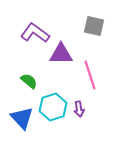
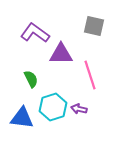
green semicircle: moved 2 px right, 2 px up; rotated 24 degrees clockwise
purple arrow: rotated 112 degrees clockwise
blue triangle: rotated 40 degrees counterclockwise
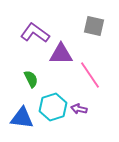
pink line: rotated 16 degrees counterclockwise
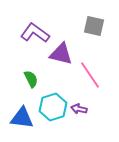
purple triangle: rotated 15 degrees clockwise
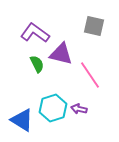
green semicircle: moved 6 px right, 15 px up
cyan hexagon: moved 1 px down
blue triangle: moved 2 px down; rotated 25 degrees clockwise
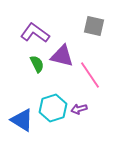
purple triangle: moved 1 px right, 2 px down
purple arrow: rotated 28 degrees counterclockwise
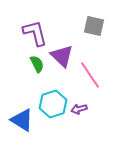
purple L-shape: rotated 40 degrees clockwise
purple triangle: rotated 30 degrees clockwise
cyan hexagon: moved 4 px up
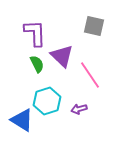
purple L-shape: rotated 12 degrees clockwise
cyan hexagon: moved 6 px left, 3 px up
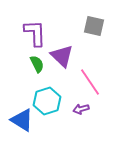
pink line: moved 7 px down
purple arrow: moved 2 px right
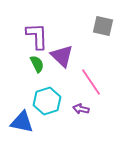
gray square: moved 9 px right
purple L-shape: moved 2 px right, 3 px down
pink line: moved 1 px right
purple arrow: rotated 28 degrees clockwise
blue triangle: moved 2 px down; rotated 20 degrees counterclockwise
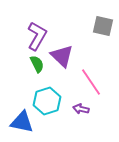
purple L-shape: rotated 32 degrees clockwise
